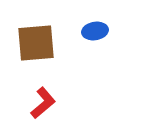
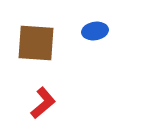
brown square: rotated 9 degrees clockwise
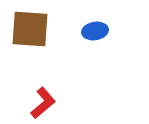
brown square: moved 6 px left, 14 px up
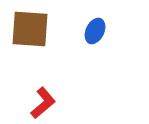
blue ellipse: rotated 55 degrees counterclockwise
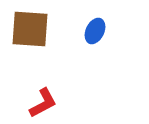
red L-shape: rotated 12 degrees clockwise
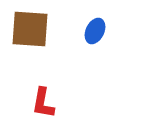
red L-shape: rotated 128 degrees clockwise
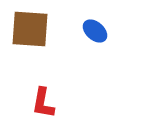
blue ellipse: rotated 75 degrees counterclockwise
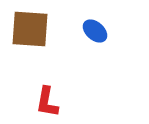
red L-shape: moved 4 px right, 1 px up
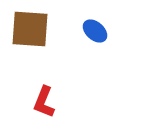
red L-shape: moved 3 px left; rotated 12 degrees clockwise
